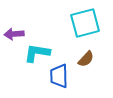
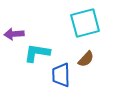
blue trapezoid: moved 2 px right, 1 px up
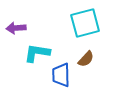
purple arrow: moved 2 px right, 6 px up
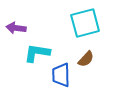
purple arrow: rotated 12 degrees clockwise
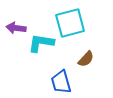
cyan square: moved 15 px left
cyan L-shape: moved 4 px right, 10 px up
blue trapezoid: moved 7 px down; rotated 15 degrees counterclockwise
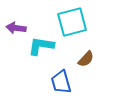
cyan square: moved 2 px right, 1 px up
cyan L-shape: moved 3 px down
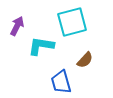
purple arrow: moved 1 px right, 2 px up; rotated 108 degrees clockwise
brown semicircle: moved 1 px left, 1 px down
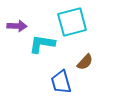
purple arrow: rotated 66 degrees clockwise
cyan L-shape: moved 1 px right, 2 px up
brown semicircle: moved 2 px down
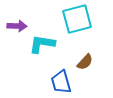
cyan square: moved 5 px right, 3 px up
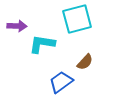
blue trapezoid: rotated 70 degrees clockwise
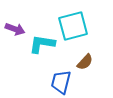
cyan square: moved 4 px left, 7 px down
purple arrow: moved 2 px left, 3 px down; rotated 18 degrees clockwise
blue trapezoid: rotated 40 degrees counterclockwise
